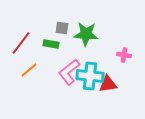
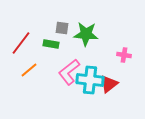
cyan cross: moved 4 px down
red triangle: moved 1 px right; rotated 30 degrees counterclockwise
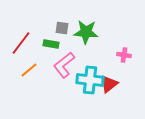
green star: moved 2 px up
pink L-shape: moved 5 px left, 7 px up
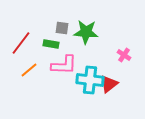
pink cross: rotated 24 degrees clockwise
pink L-shape: rotated 140 degrees counterclockwise
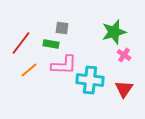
green star: moved 28 px right; rotated 20 degrees counterclockwise
red triangle: moved 15 px right, 5 px down; rotated 18 degrees counterclockwise
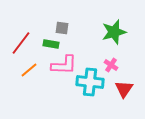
pink cross: moved 13 px left, 10 px down
cyan cross: moved 2 px down
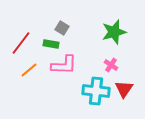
gray square: rotated 24 degrees clockwise
cyan cross: moved 6 px right, 9 px down
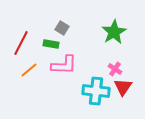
green star: rotated 15 degrees counterclockwise
red line: rotated 10 degrees counterclockwise
pink cross: moved 4 px right, 4 px down
red triangle: moved 1 px left, 2 px up
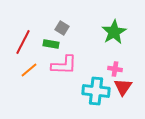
red line: moved 2 px right, 1 px up
pink cross: rotated 24 degrees counterclockwise
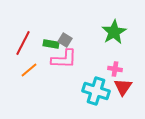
gray square: moved 3 px right, 12 px down
red line: moved 1 px down
pink L-shape: moved 6 px up
cyan cross: rotated 12 degrees clockwise
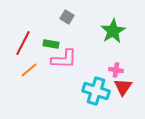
green star: moved 1 px left, 1 px up
gray square: moved 2 px right, 23 px up
pink cross: moved 1 px right, 1 px down
